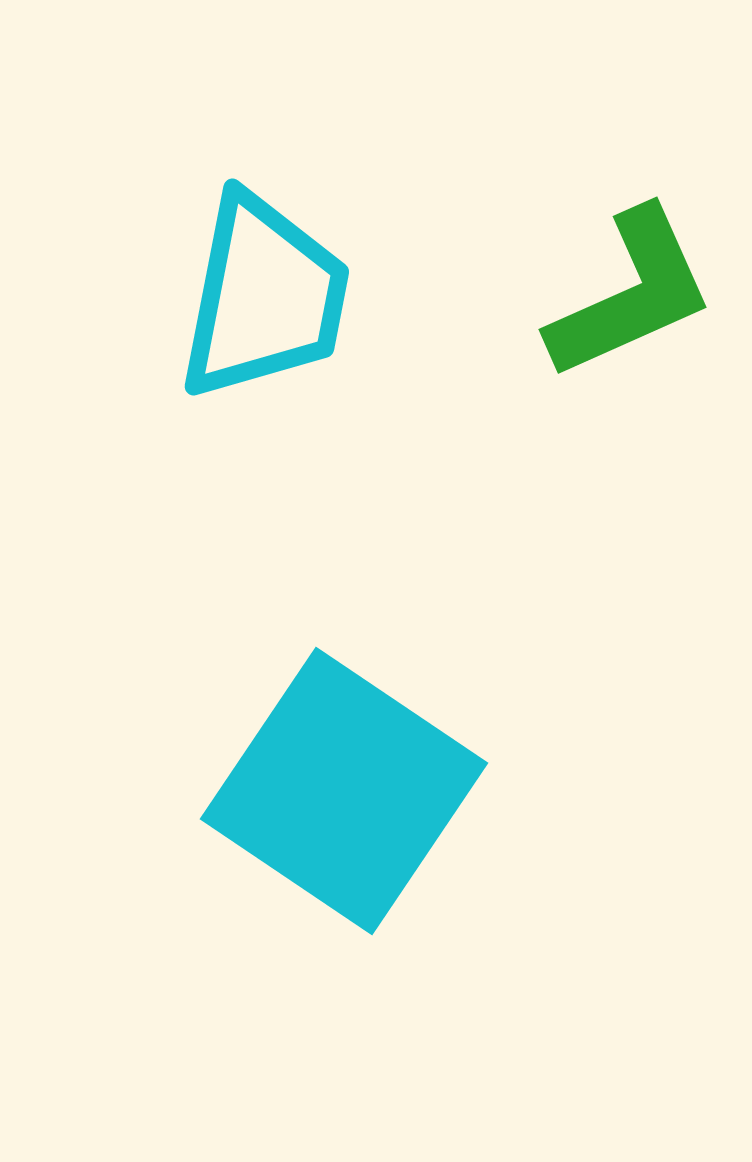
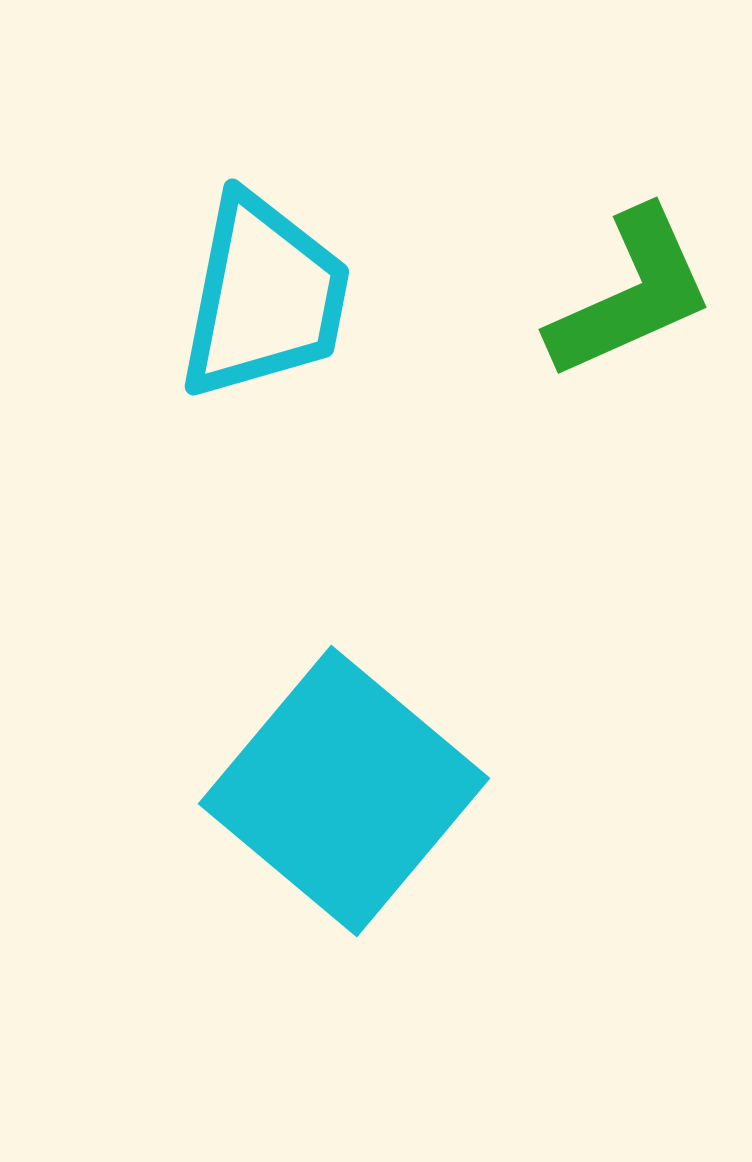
cyan square: rotated 6 degrees clockwise
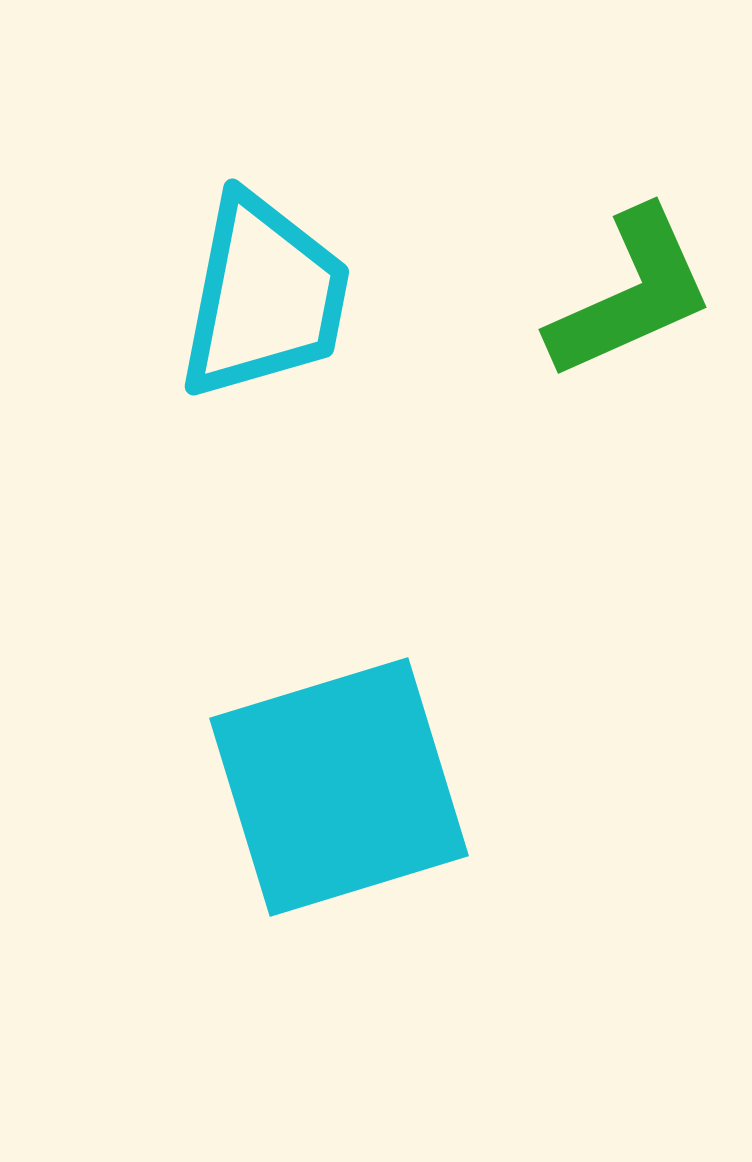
cyan square: moved 5 px left, 4 px up; rotated 33 degrees clockwise
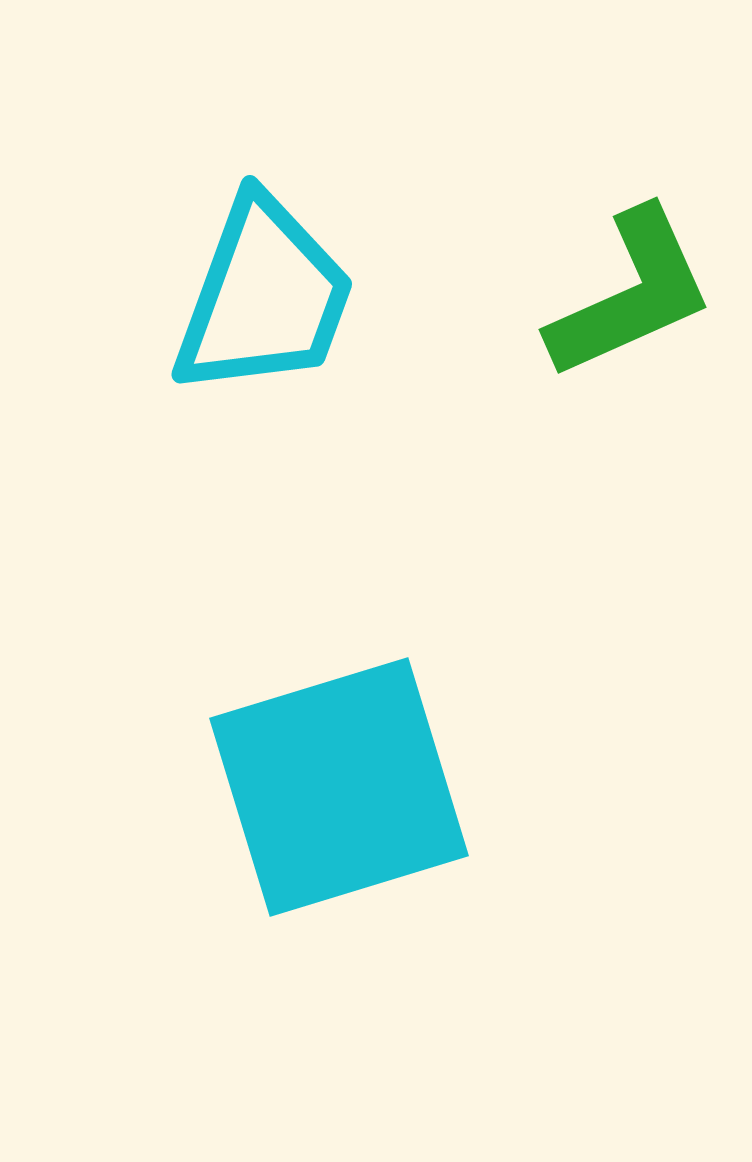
cyan trapezoid: rotated 9 degrees clockwise
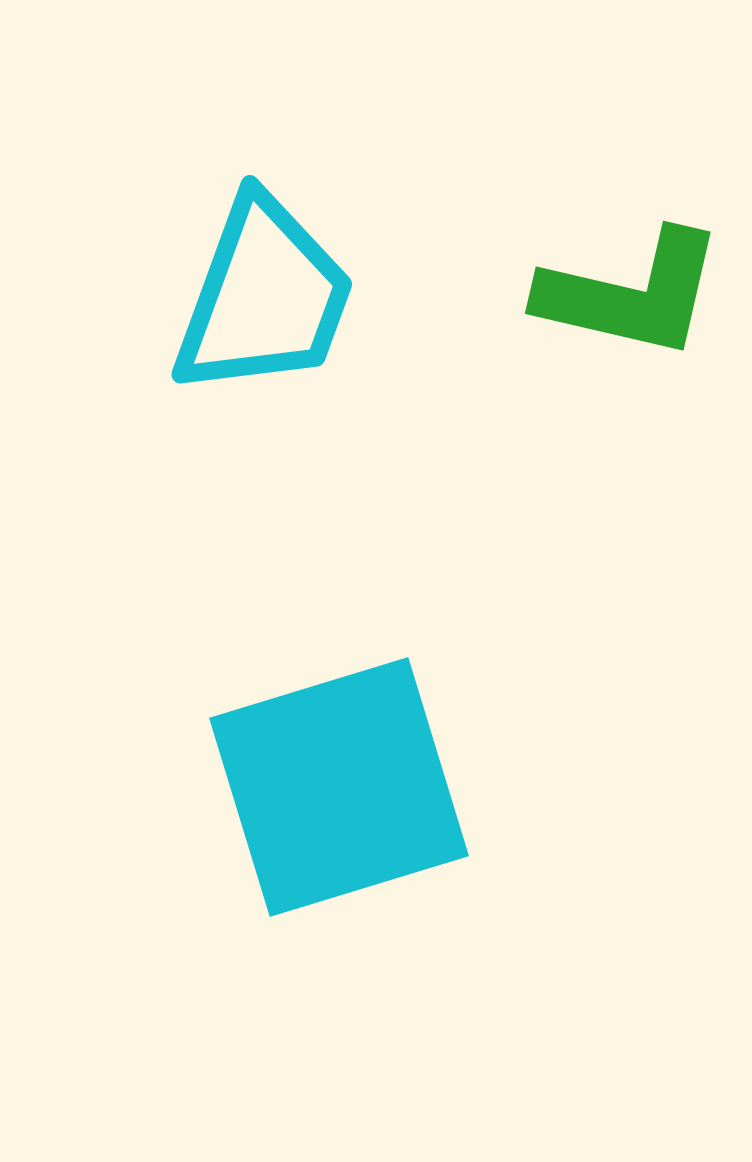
green L-shape: rotated 37 degrees clockwise
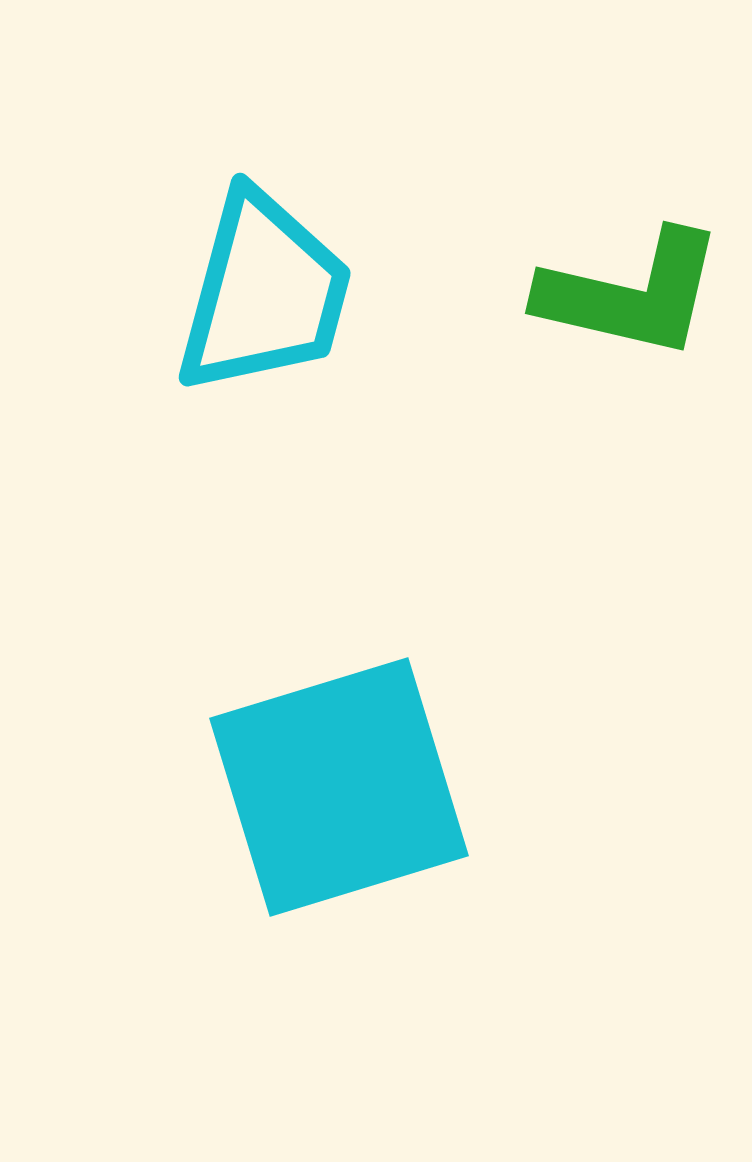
cyan trapezoid: moved 4 px up; rotated 5 degrees counterclockwise
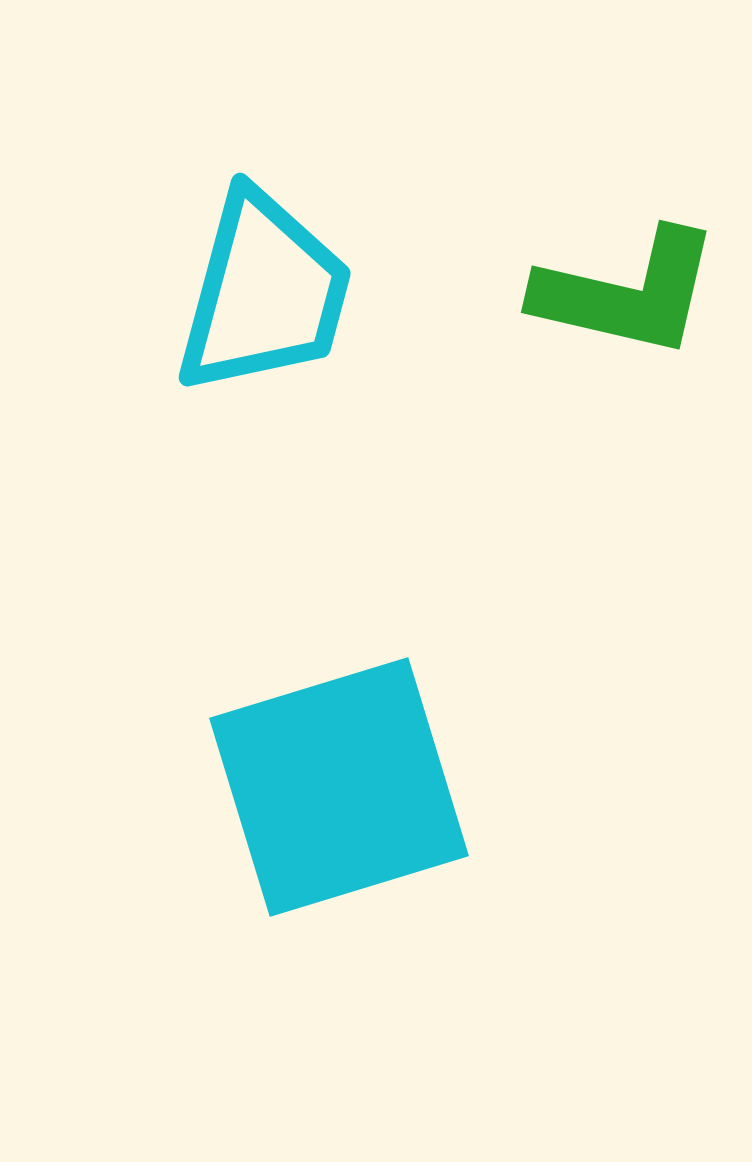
green L-shape: moved 4 px left, 1 px up
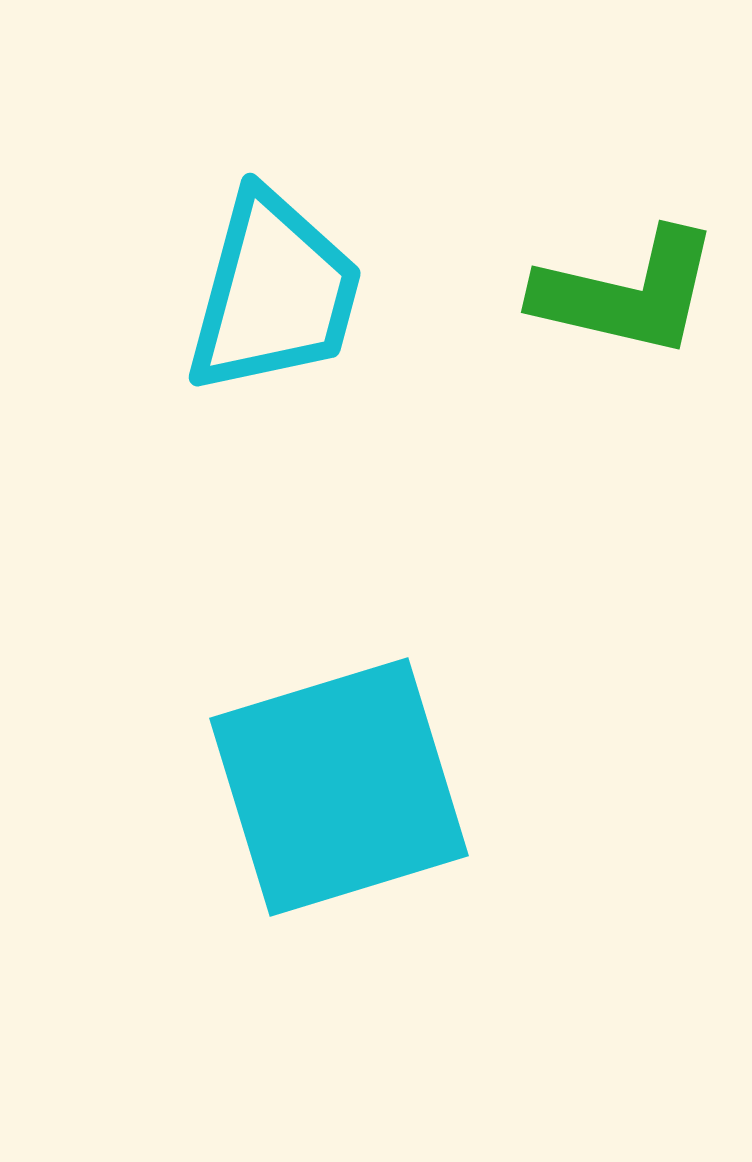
cyan trapezoid: moved 10 px right
